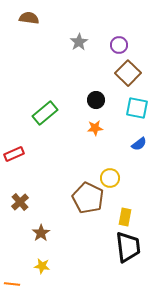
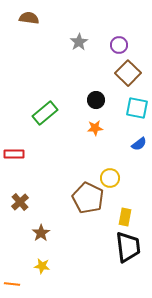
red rectangle: rotated 24 degrees clockwise
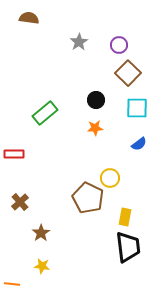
cyan square: rotated 10 degrees counterclockwise
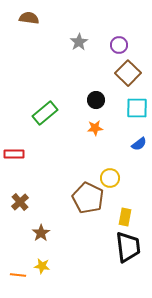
orange line: moved 6 px right, 9 px up
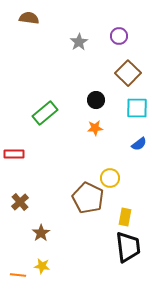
purple circle: moved 9 px up
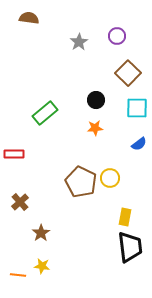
purple circle: moved 2 px left
brown pentagon: moved 7 px left, 16 px up
black trapezoid: moved 2 px right
